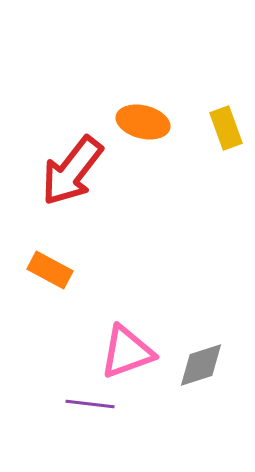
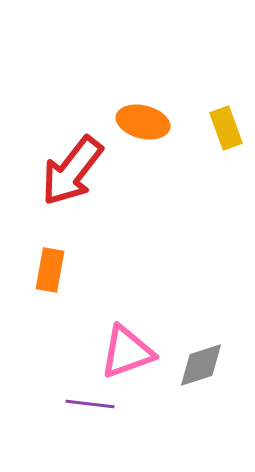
orange rectangle: rotated 72 degrees clockwise
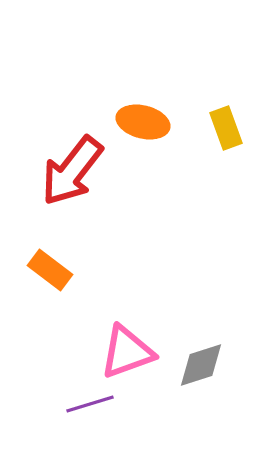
orange rectangle: rotated 63 degrees counterclockwise
purple line: rotated 24 degrees counterclockwise
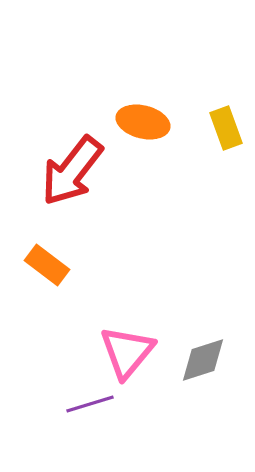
orange rectangle: moved 3 px left, 5 px up
pink triangle: rotated 30 degrees counterclockwise
gray diamond: moved 2 px right, 5 px up
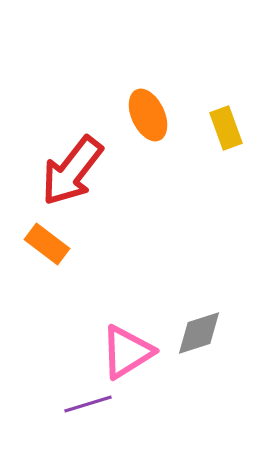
orange ellipse: moved 5 px right, 7 px up; rotated 51 degrees clockwise
orange rectangle: moved 21 px up
pink triangle: rotated 18 degrees clockwise
gray diamond: moved 4 px left, 27 px up
purple line: moved 2 px left
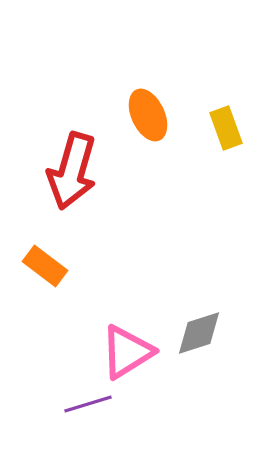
red arrow: rotated 22 degrees counterclockwise
orange rectangle: moved 2 px left, 22 px down
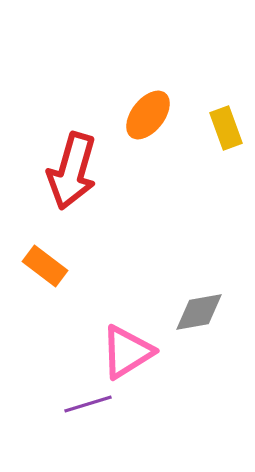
orange ellipse: rotated 63 degrees clockwise
gray diamond: moved 21 px up; rotated 8 degrees clockwise
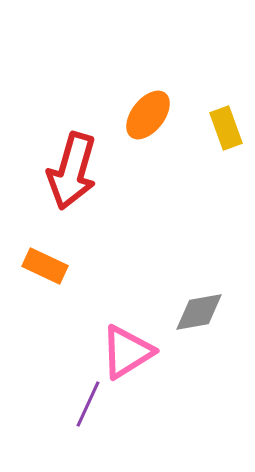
orange rectangle: rotated 12 degrees counterclockwise
purple line: rotated 48 degrees counterclockwise
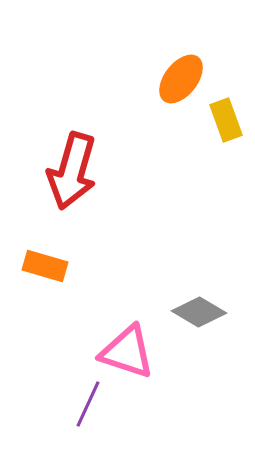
orange ellipse: moved 33 px right, 36 px up
yellow rectangle: moved 8 px up
orange rectangle: rotated 9 degrees counterclockwise
gray diamond: rotated 40 degrees clockwise
pink triangle: rotated 50 degrees clockwise
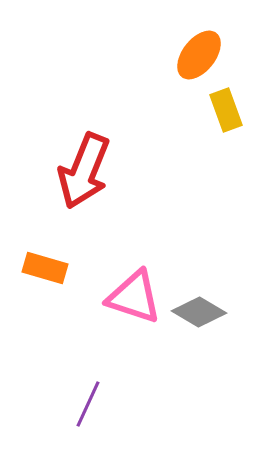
orange ellipse: moved 18 px right, 24 px up
yellow rectangle: moved 10 px up
red arrow: moved 12 px right; rotated 6 degrees clockwise
orange rectangle: moved 2 px down
pink triangle: moved 7 px right, 55 px up
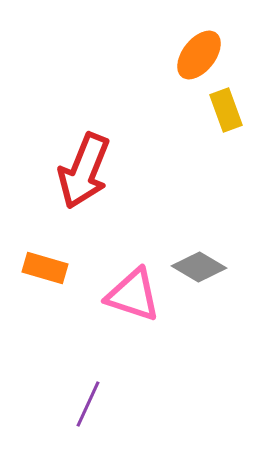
pink triangle: moved 1 px left, 2 px up
gray diamond: moved 45 px up
